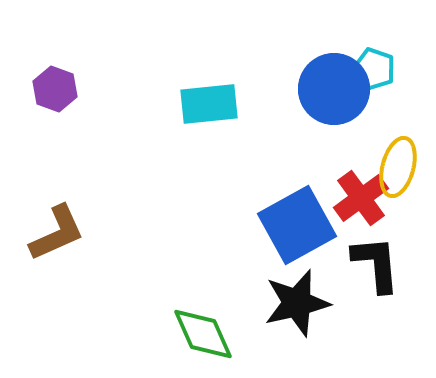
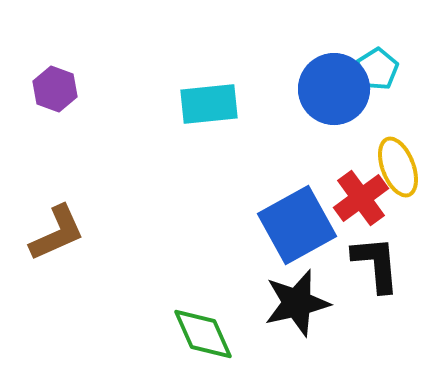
cyan pentagon: moved 3 px right; rotated 21 degrees clockwise
yellow ellipse: rotated 36 degrees counterclockwise
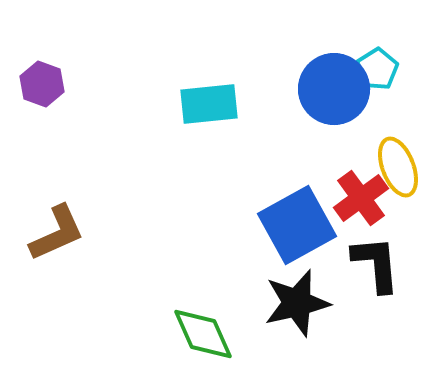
purple hexagon: moved 13 px left, 5 px up
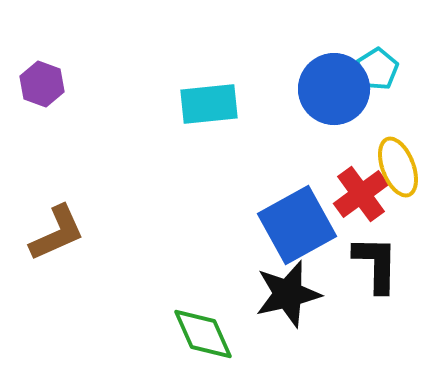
red cross: moved 4 px up
black L-shape: rotated 6 degrees clockwise
black star: moved 9 px left, 9 px up
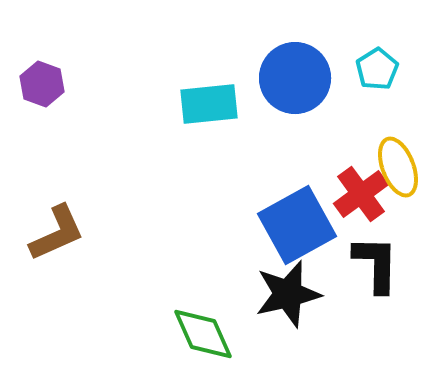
blue circle: moved 39 px left, 11 px up
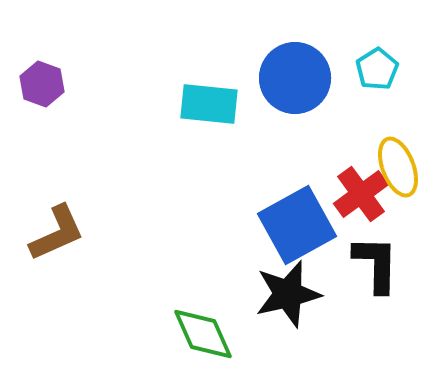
cyan rectangle: rotated 12 degrees clockwise
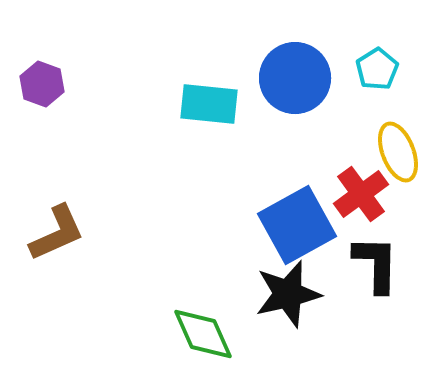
yellow ellipse: moved 15 px up
